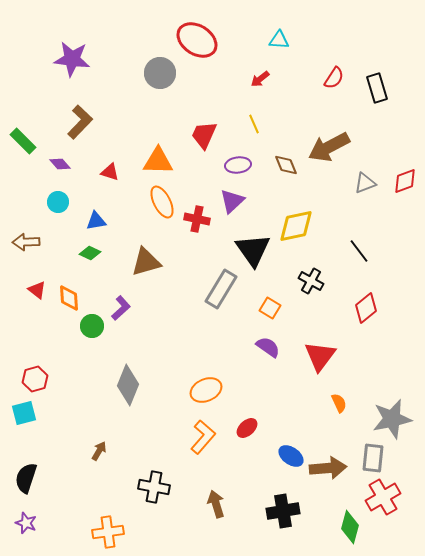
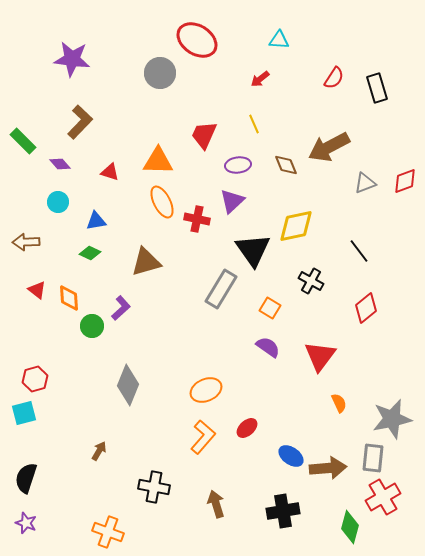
orange cross at (108, 532): rotated 28 degrees clockwise
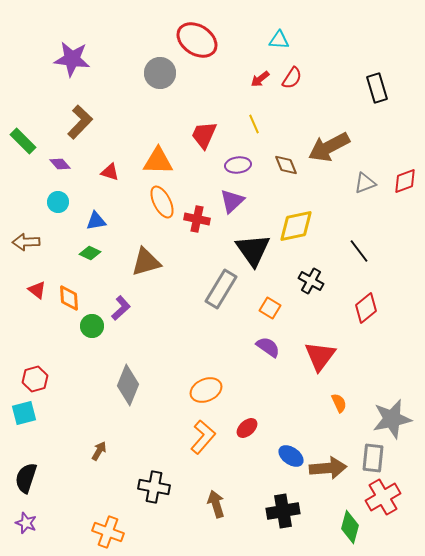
red semicircle at (334, 78): moved 42 px left
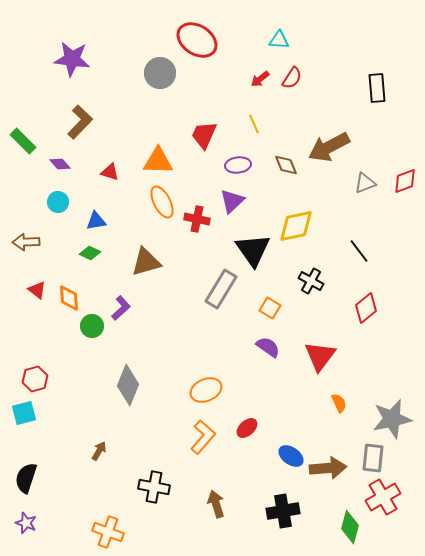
black rectangle at (377, 88): rotated 12 degrees clockwise
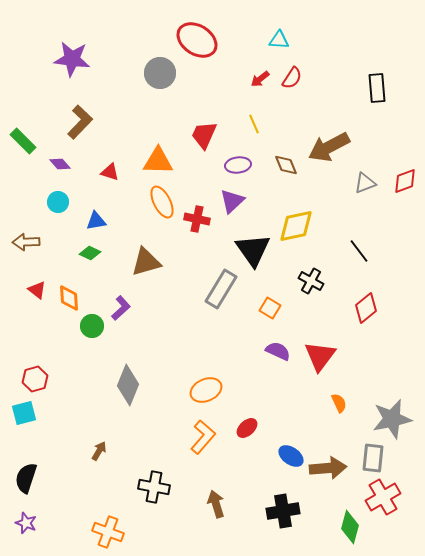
purple semicircle at (268, 347): moved 10 px right, 4 px down; rotated 10 degrees counterclockwise
